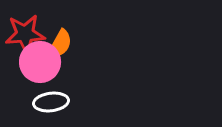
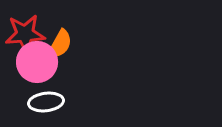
pink circle: moved 3 px left
white ellipse: moved 5 px left
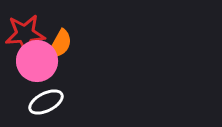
pink circle: moved 1 px up
white ellipse: rotated 20 degrees counterclockwise
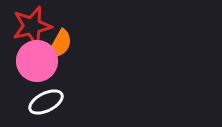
red star: moved 7 px right, 8 px up; rotated 9 degrees counterclockwise
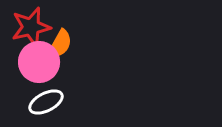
red star: moved 1 px left, 1 px down
pink circle: moved 2 px right, 1 px down
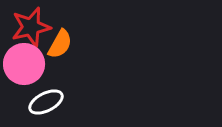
pink circle: moved 15 px left, 2 px down
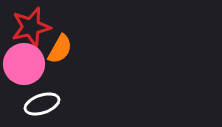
orange semicircle: moved 5 px down
white ellipse: moved 4 px left, 2 px down; rotated 8 degrees clockwise
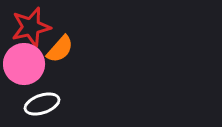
orange semicircle: rotated 12 degrees clockwise
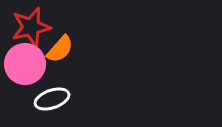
pink circle: moved 1 px right
white ellipse: moved 10 px right, 5 px up
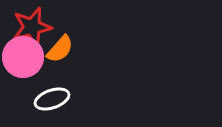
red star: moved 1 px right
pink circle: moved 2 px left, 7 px up
